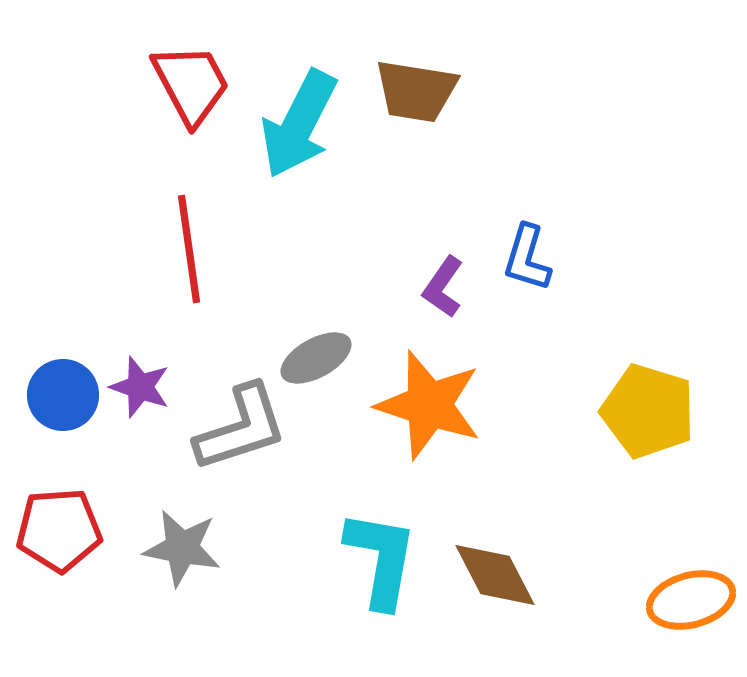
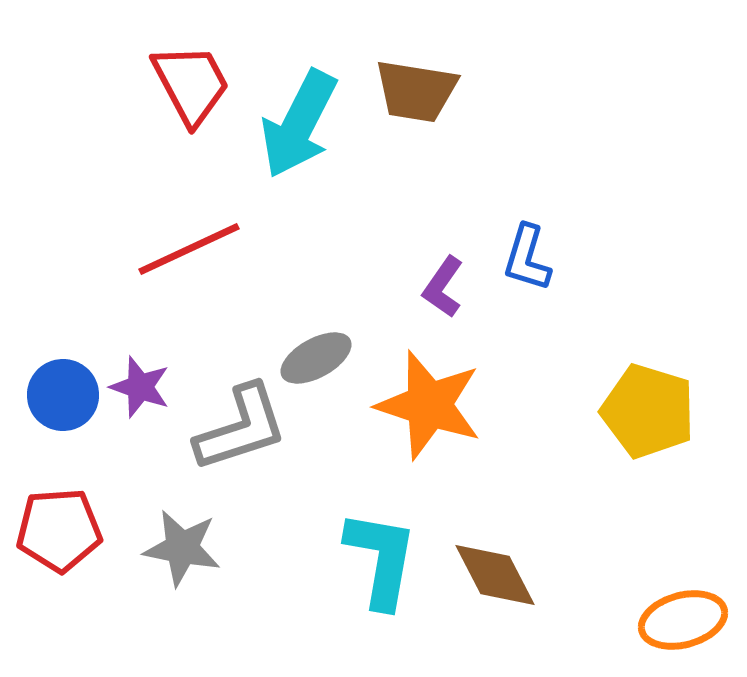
red line: rotated 73 degrees clockwise
orange ellipse: moved 8 px left, 20 px down
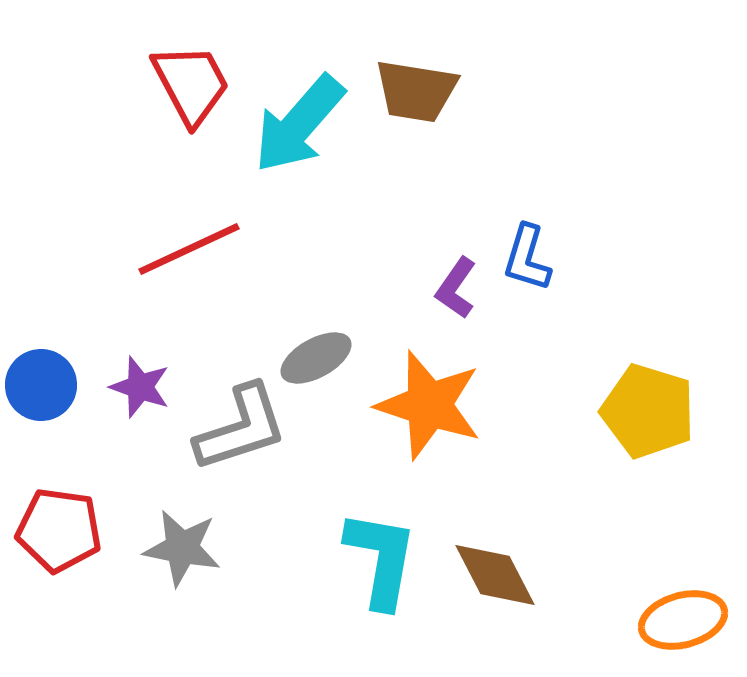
cyan arrow: rotated 14 degrees clockwise
purple L-shape: moved 13 px right, 1 px down
blue circle: moved 22 px left, 10 px up
red pentagon: rotated 12 degrees clockwise
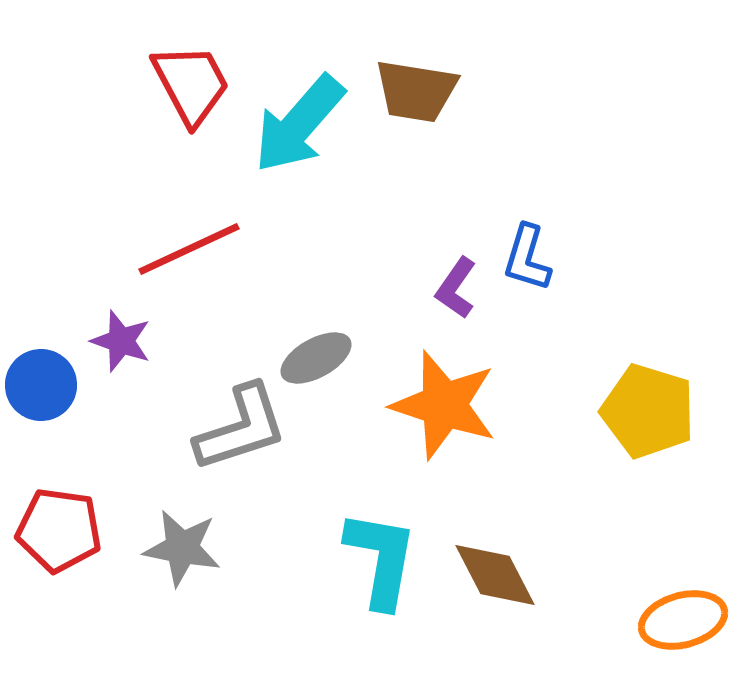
purple star: moved 19 px left, 46 px up
orange star: moved 15 px right
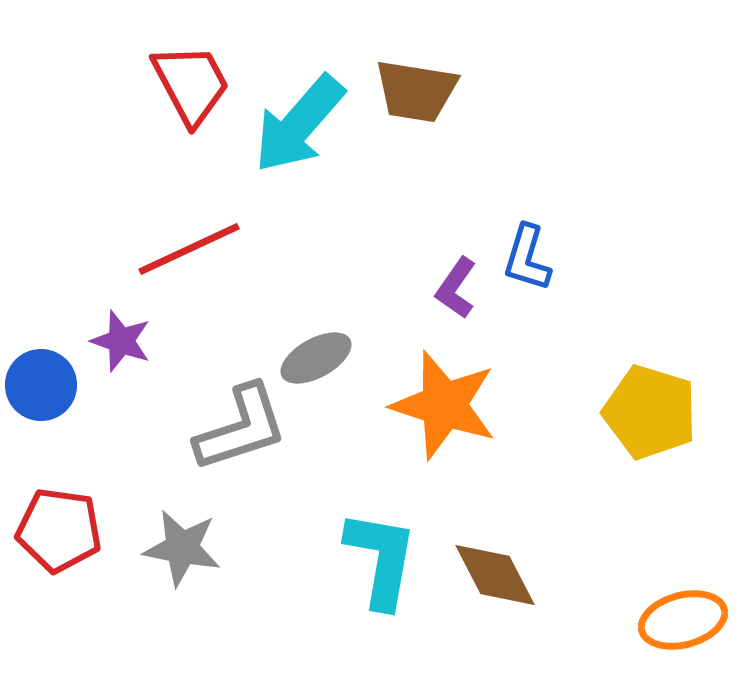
yellow pentagon: moved 2 px right, 1 px down
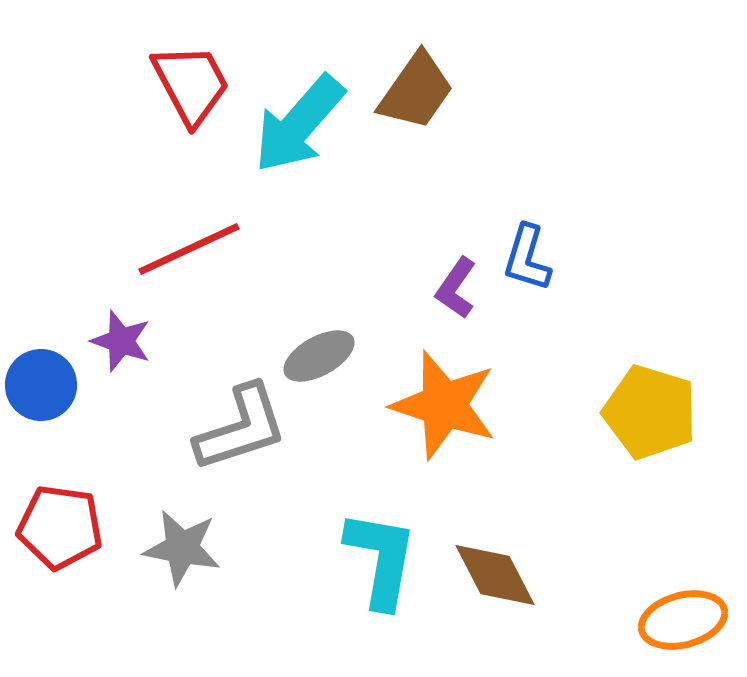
brown trapezoid: rotated 64 degrees counterclockwise
gray ellipse: moved 3 px right, 2 px up
red pentagon: moved 1 px right, 3 px up
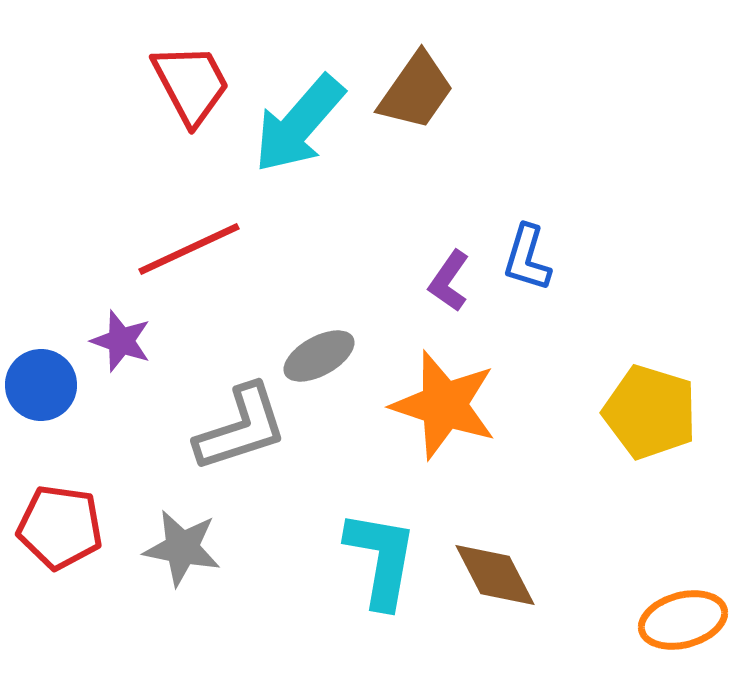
purple L-shape: moved 7 px left, 7 px up
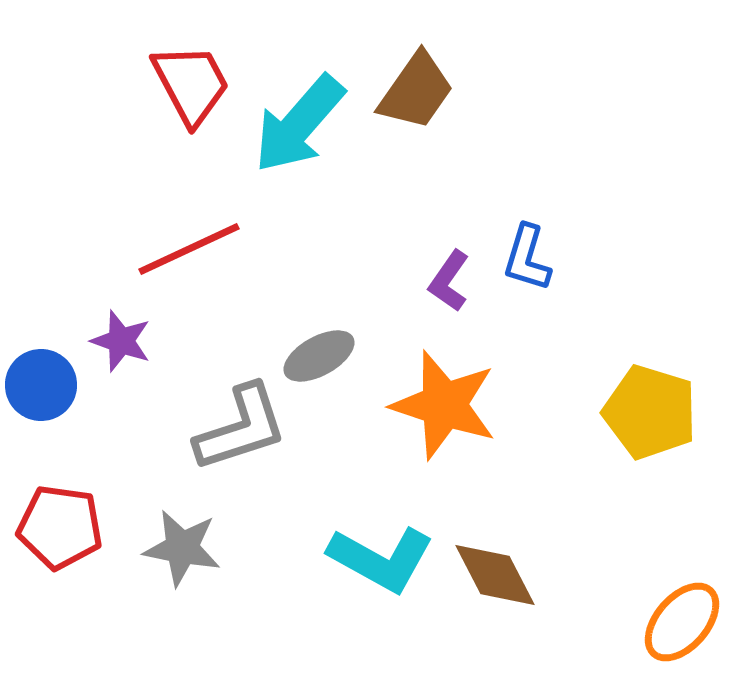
cyan L-shape: rotated 109 degrees clockwise
orange ellipse: moved 1 px left, 2 px down; rotated 34 degrees counterclockwise
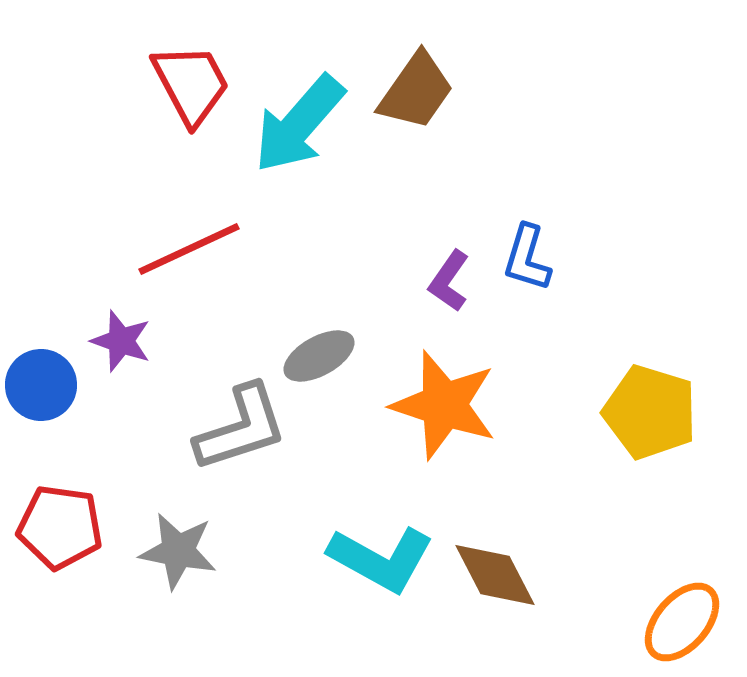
gray star: moved 4 px left, 3 px down
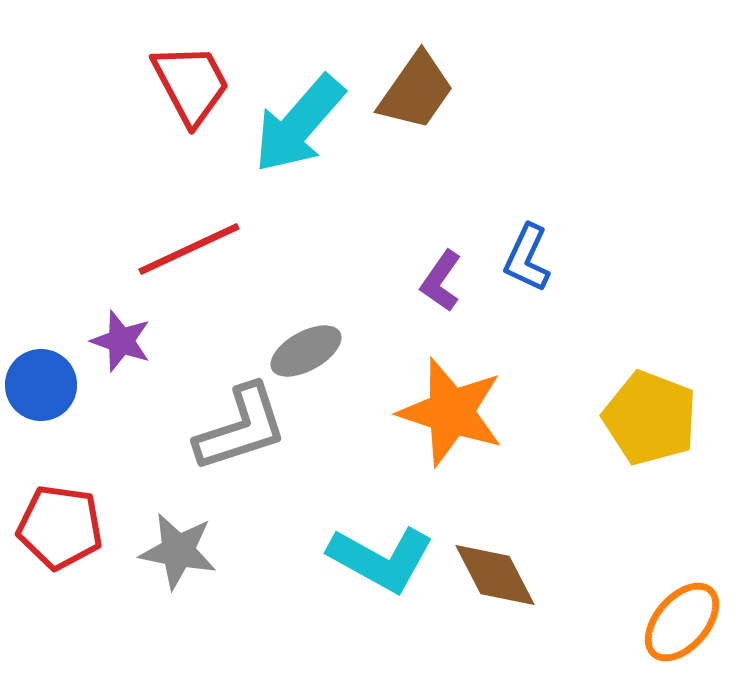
blue L-shape: rotated 8 degrees clockwise
purple L-shape: moved 8 px left
gray ellipse: moved 13 px left, 5 px up
orange star: moved 7 px right, 7 px down
yellow pentagon: moved 6 px down; rotated 4 degrees clockwise
